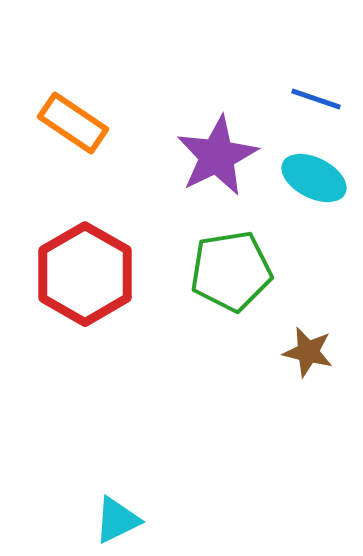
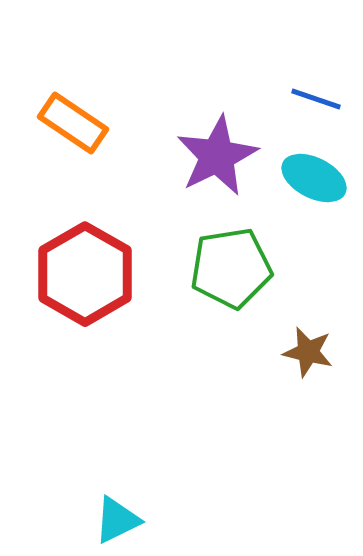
green pentagon: moved 3 px up
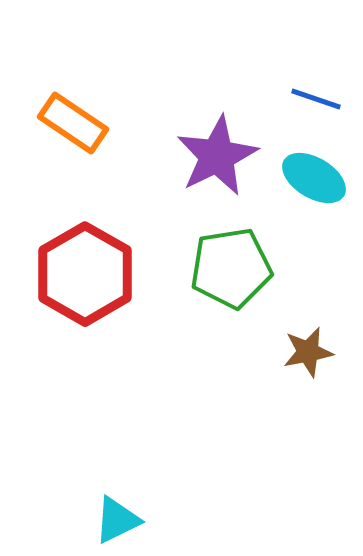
cyan ellipse: rotated 4 degrees clockwise
brown star: rotated 24 degrees counterclockwise
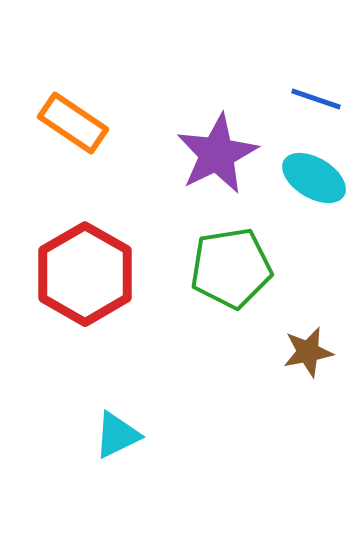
purple star: moved 2 px up
cyan triangle: moved 85 px up
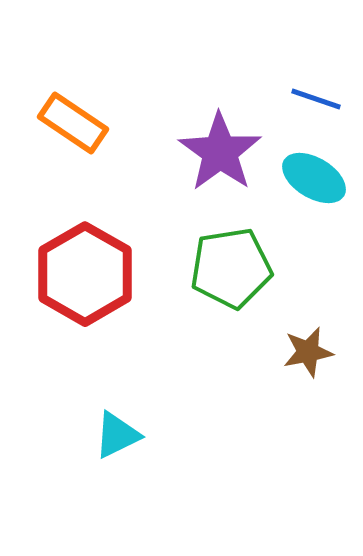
purple star: moved 3 px right, 2 px up; rotated 10 degrees counterclockwise
